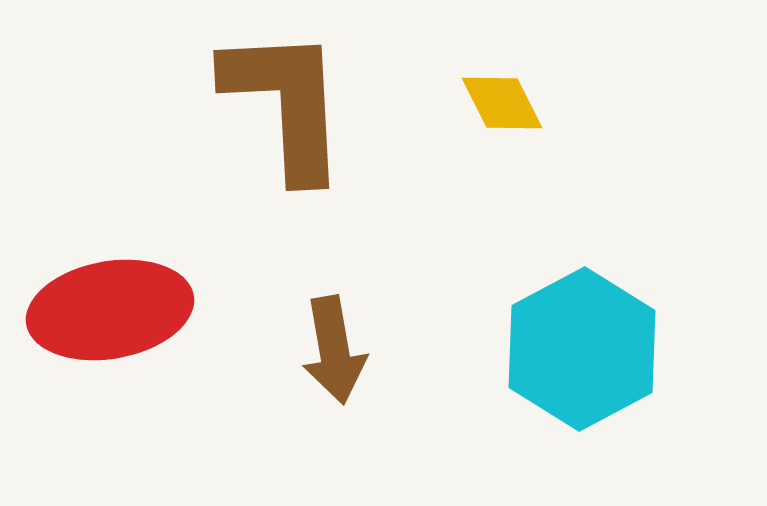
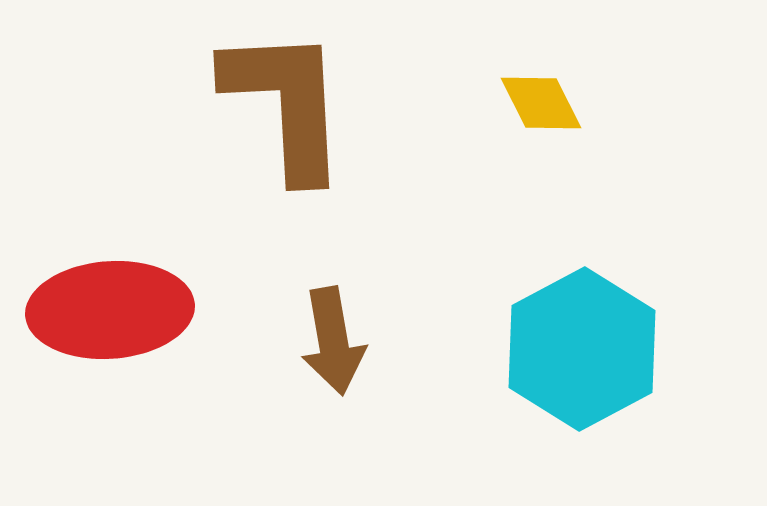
yellow diamond: moved 39 px right
red ellipse: rotated 6 degrees clockwise
brown arrow: moved 1 px left, 9 px up
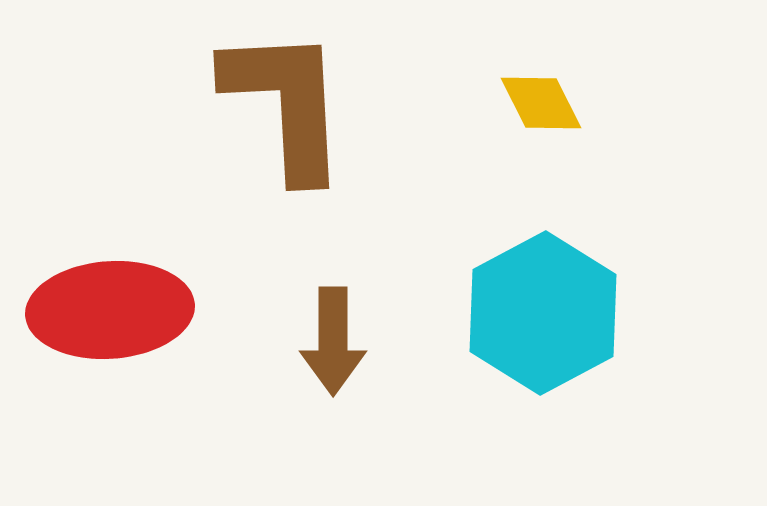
brown arrow: rotated 10 degrees clockwise
cyan hexagon: moved 39 px left, 36 px up
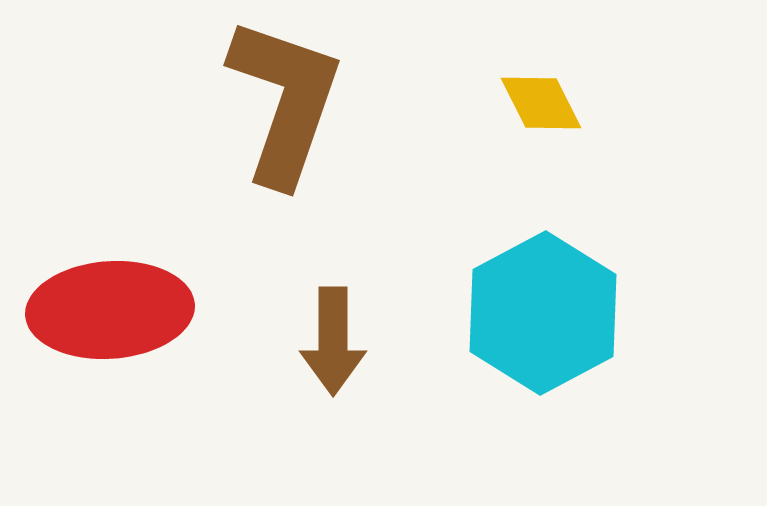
brown L-shape: moved 1 px left, 2 px up; rotated 22 degrees clockwise
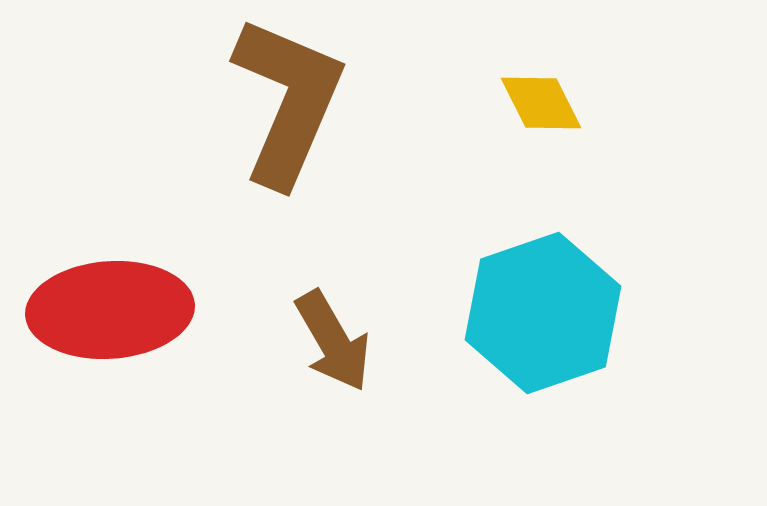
brown L-shape: moved 3 px right; rotated 4 degrees clockwise
cyan hexagon: rotated 9 degrees clockwise
brown arrow: rotated 30 degrees counterclockwise
